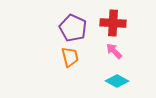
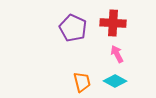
pink arrow: moved 3 px right, 3 px down; rotated 18 degrees clockwise
orange trapezoid: moved 12 px right, 25 px down
cyan diamond: moved 2 px left
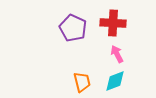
cyan diamond: rotated 50 degrees counterclockwise
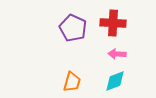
pink arrow: rotated 60 degrees counterclockwise
orange trapezoid: moved 10 px left; rotated 30 degrees clockwise
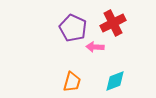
red cross: rotated 30 degrees counterclockwise
pink arrow: moved 22 px left, 7 px up
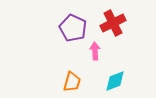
pink arrow: moved 4 px down; rotated 84 degrees clockwise
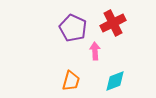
orange trapezoid: moved 1 px left, 1 px up
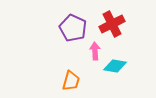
red cross: moved 1 px left, 1 px down
cyan diamond: moved 15 px up; rotated 30 degrees clockwise
